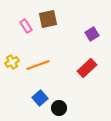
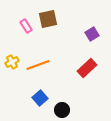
black circle: moved 3 px right, 2 px down
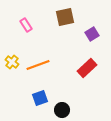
brown square: moved 17 px right, 2 px up
pink rectangle: moved 1 px up
yellow cross: rotated 24 degrees counterclockwise
blue square: rotated 21 degrees clockwise
